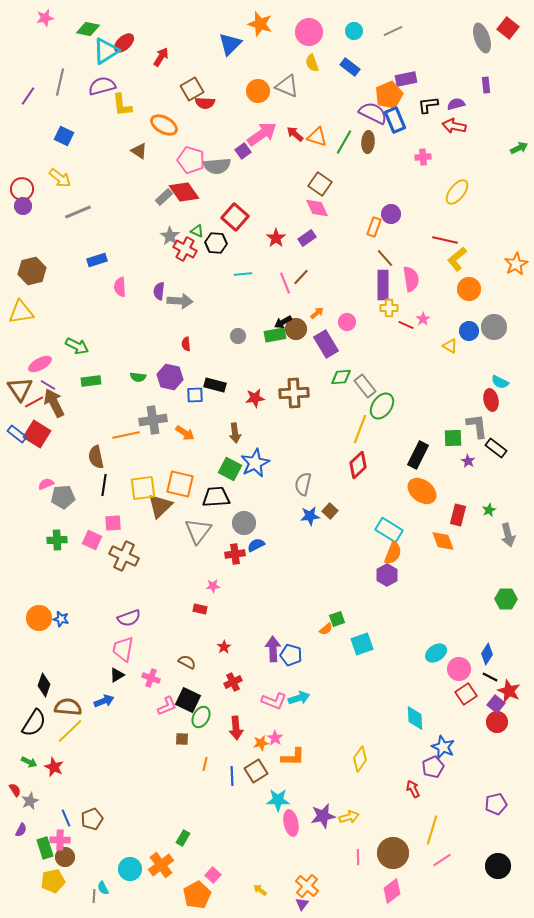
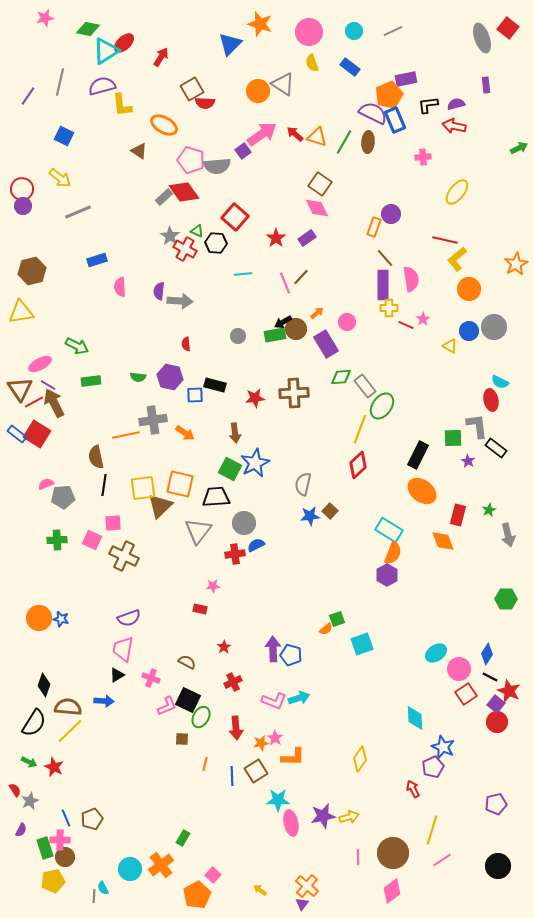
gray triangle at (287, 86): moved 4 px left, 2 px up; rotated 10 degrees clockwise
blue arrow at (104, 701): rotated 24 degrees clockwise
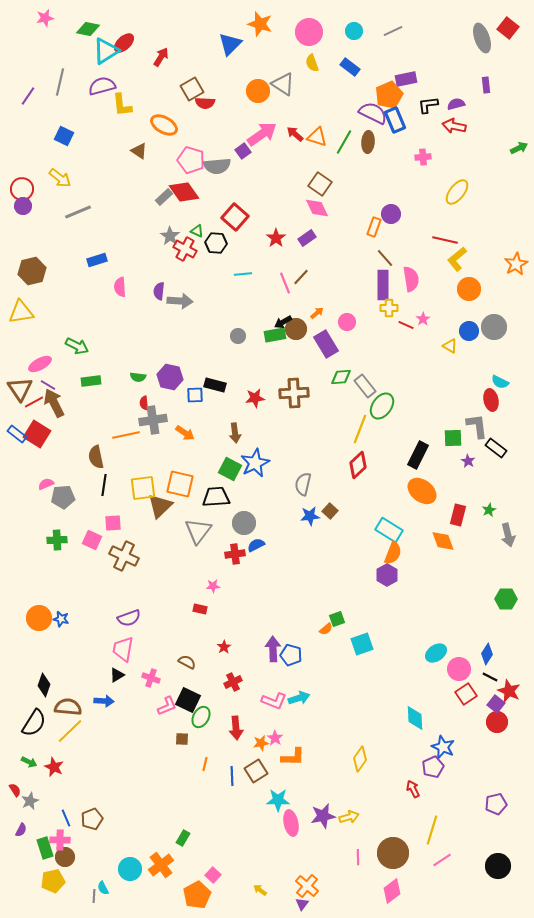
red semicircle at (186, 344): moved 42 px left, 59 px down
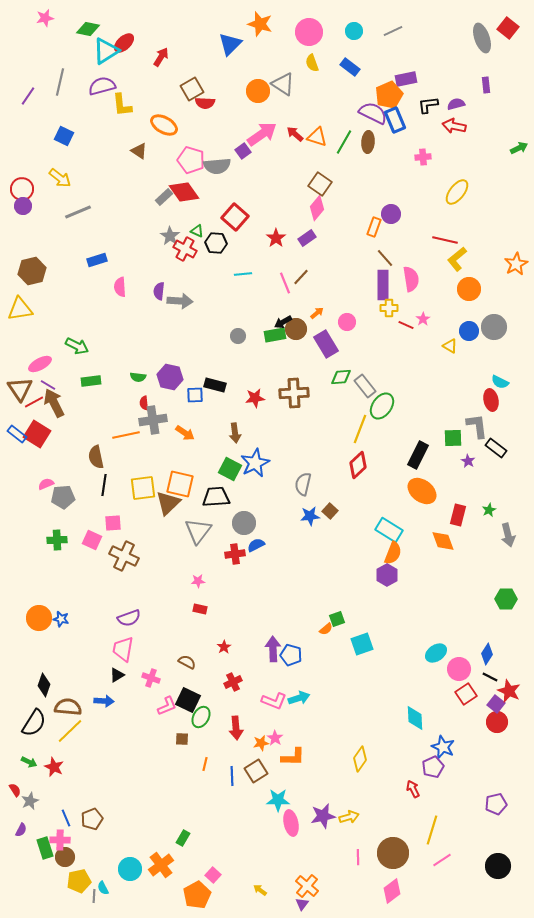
pink diamond at (317, 208): rotated 65 degrees clockwise
yellow triangle at (21, 312): moved 1 px left, 3 px up
brown triangle at (160, 506): moved 8 px right, 3 px up
pink star at (213, 586): moved 15 px left, 5 px up
yellow pentagon at (53, 881): moved 26 px right
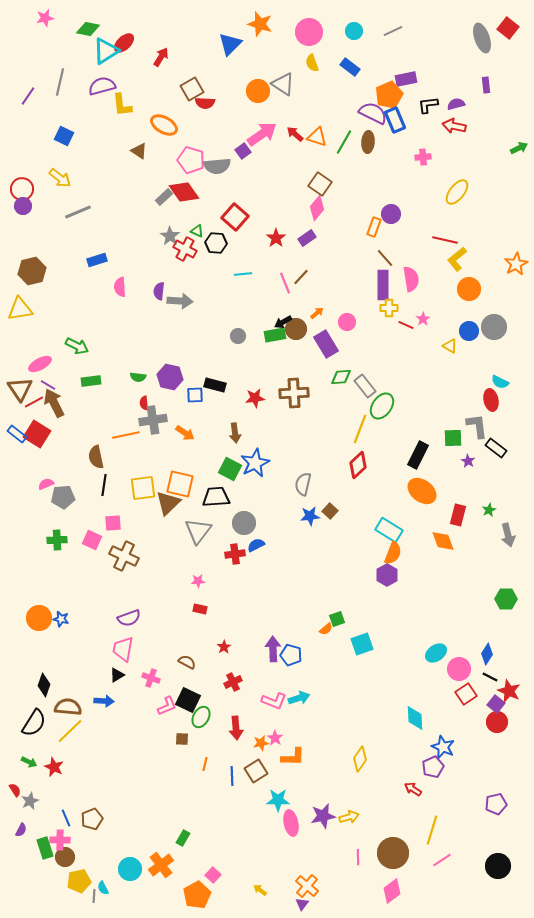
red arrow at (413, 789): rotated 30 degrees counterclockwise
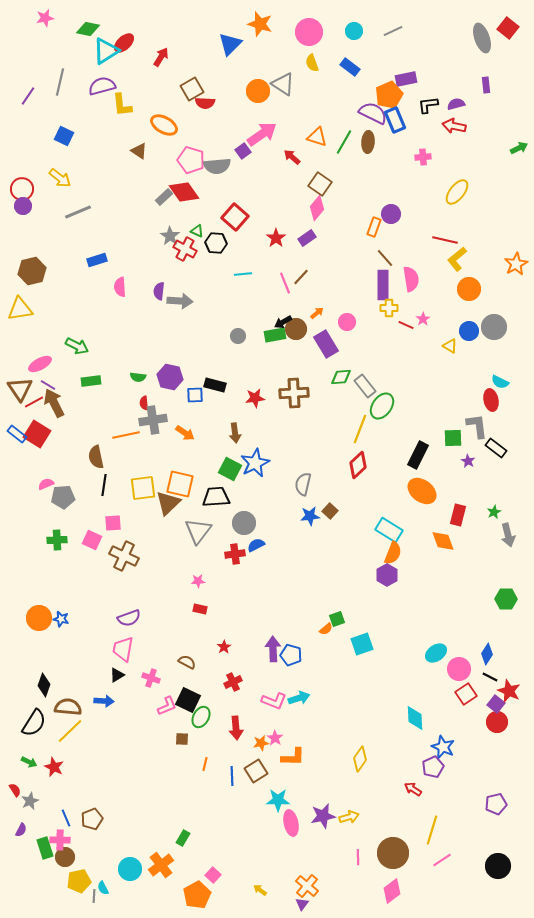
red arrow at (295, 134): moved 3 px left, 23 px down
green star at (489, 510): moved 5 px right, 2 px down
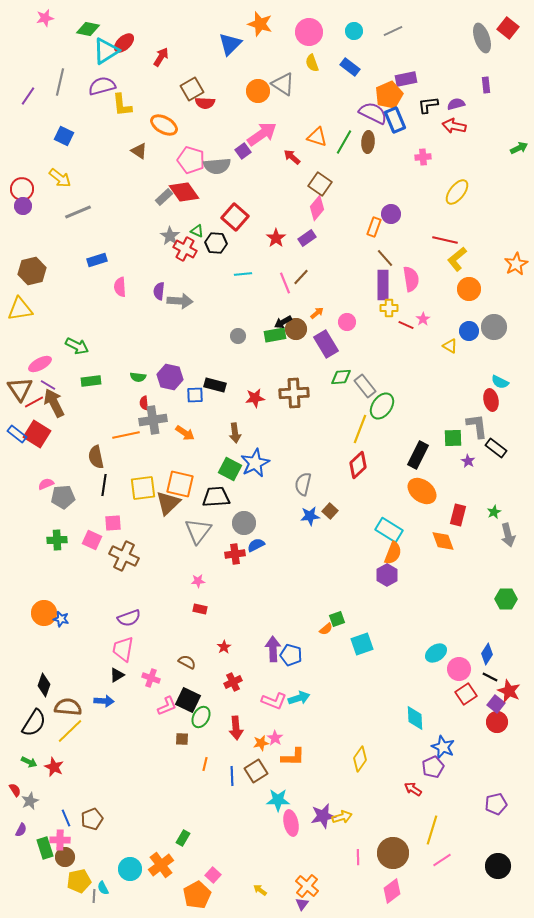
orange circle at (39, 618): moved 5 px right, 5 px up
yellow arrow at (349, 817): moved 7 px left
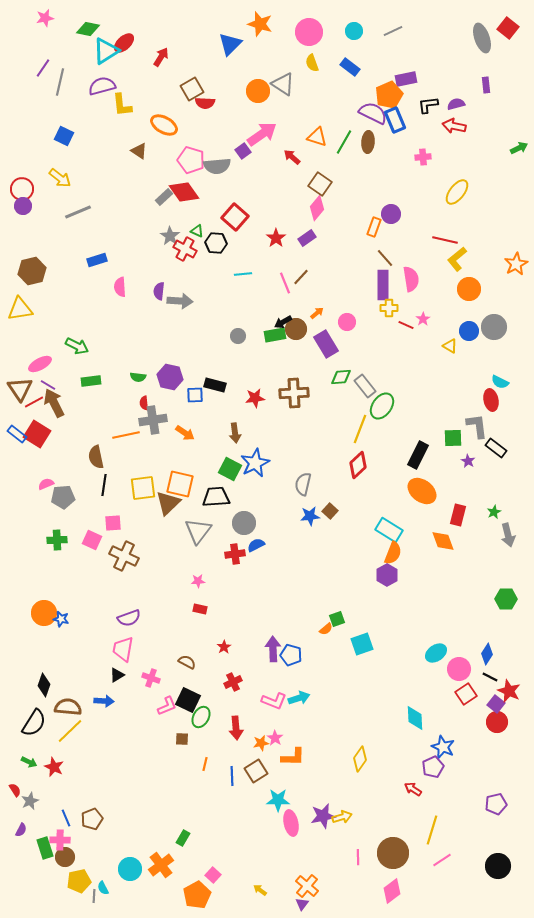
purple line at (28, 96): moved 15 px right, 28 px up
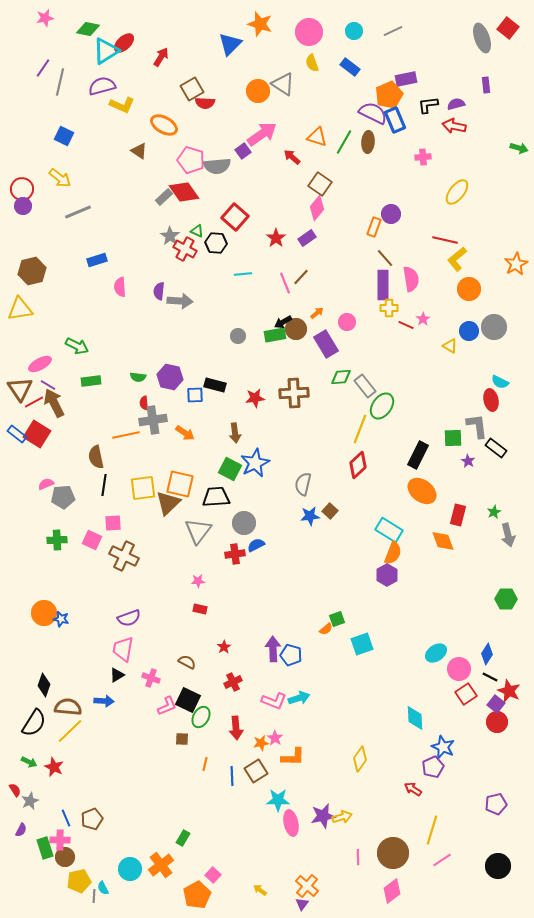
yellow L-shape at (122, 105): rotated 60 degrees counterclockwise
green arrow at (519, 148): rotated 42 degrees clockwise
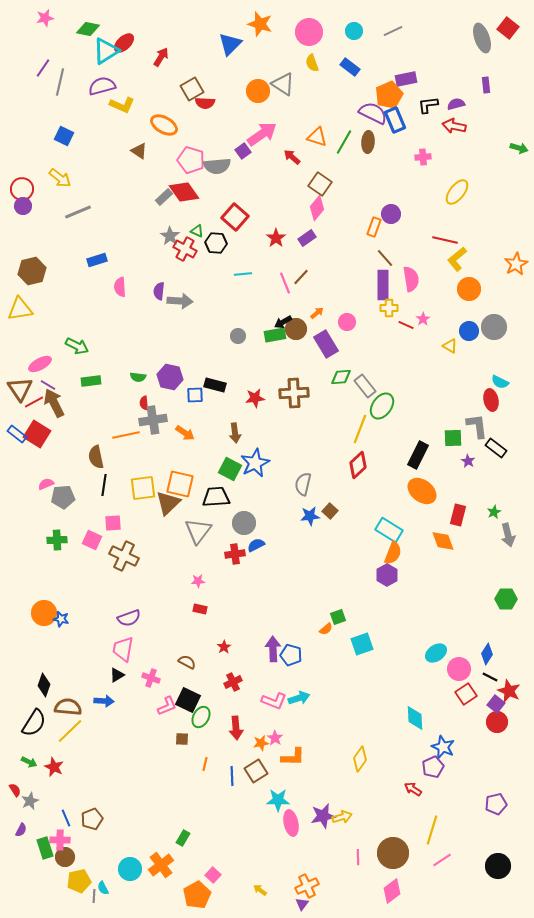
green square at (337, 619): moved 1 px right, 2 px up
orange cross at (307, 886): rotated 25 degrees clockwise
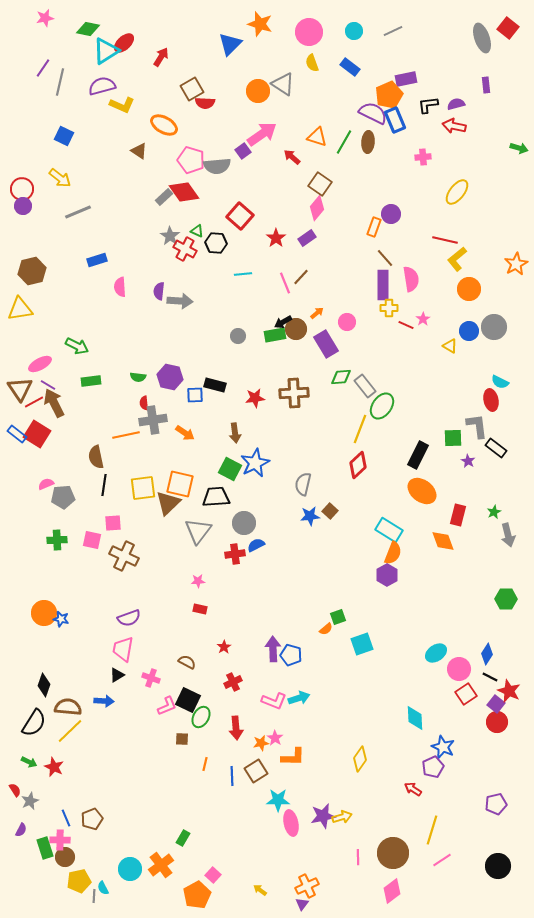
red square at (235, 217): moved 5 px right, 1 px up
pink square at (92, 540): rotated 12 degrees counterclockwise
